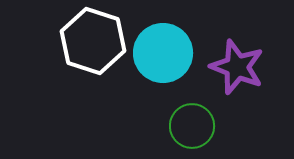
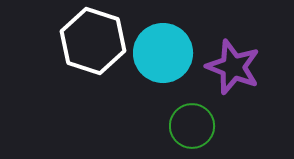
purple star: moved 4 px left
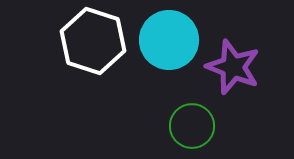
cyan circle: moved 6 px right, 13 px up
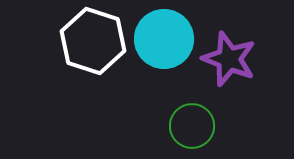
cyan circle: moved 5 px left, 1 px up
purple star: moved 4 px left, 8 px up
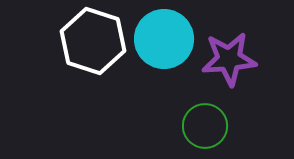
purple star: rotated 26 degrees counterclockwise
green circle: moved 13 px right
